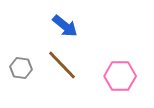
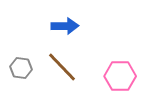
blue arrow: rotated 40 degrees counterclockwise
brown line: moved 2 px down
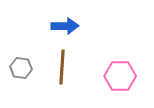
brown line: rotated 48 degrees clockwise
